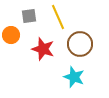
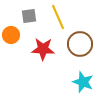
red star: rotated 15 degrees counterclockwise
cyan star: moved 9 px right, 5 px down
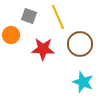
gray square: rotated 28 degrees clockwise
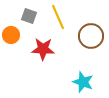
brown circle: moved 11 px right, 8 px up
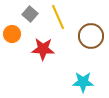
gray square: moved 1 px right, 2 px up; rotated 21 degrees clockwise
orange circle: moved 1 px right, 1 px up
cyan star: rotated 20 degrees counterclockwise
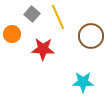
gray square: moved 2 px right
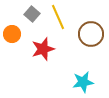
brown circle: moved 2 px up
red star: rotated 20 degrees counterclockwise
cyan star: rotated 10 degrees counterclockwise
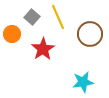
gray square: moved 3 px down
brown circle: moved 1 px left
red star: rotated 15 degrees counterclockwise
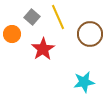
cyan star: moved 1 px right
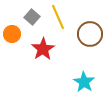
cyan star: rotated 30 degrees counterclockwise
